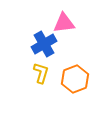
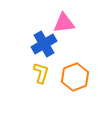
orange hexagon: moved 2 px up
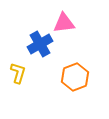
blue cross: moved 4 px left
yellow L-shape: moved 23 px left
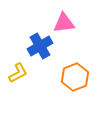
blue cross: moved 2 px down
yellow L-shape: rotated 45 degrees clockwise
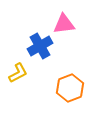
pink triangle: moved 1 px down
orange hexagon: moved 5 px left, 11 px down
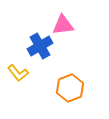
pink triangle: moved 1 px left, 1 px down
yellow L-shape: rotated 80 degrees clockwise
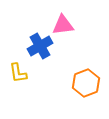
yellow L-shape: rotated 30 degrees clockwise
orange hexagon: moved 16 px right, 5 px up
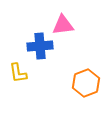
blue cross: rotated 25 degrees clockwise
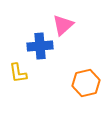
pink triangle: rotated 35 degrees counterclockwise
orange hexagon: rotated 8 degrees clockwise
